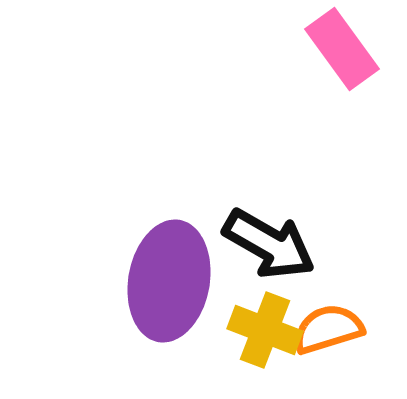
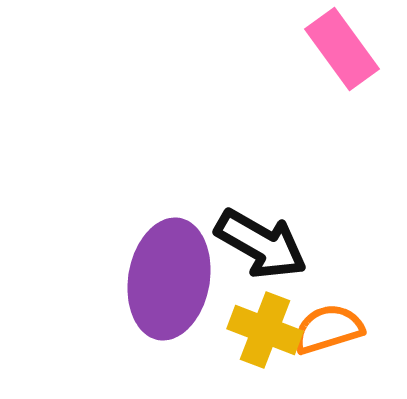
black arrow: moved 8 px left
purple ellipse: moved 2 px up
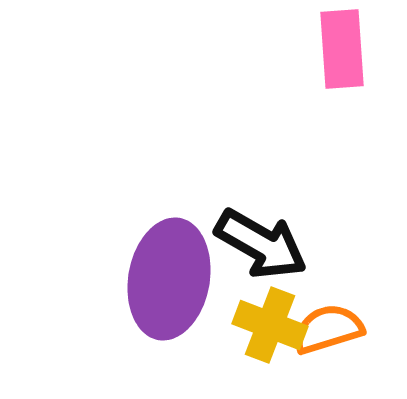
pink rectangle: rotated 32 degrees clockwise
yellow cross: moved 5 px right, 5 px up
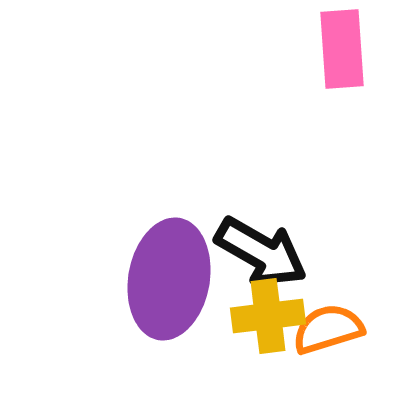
black arrow: moved 8 px down
yellow cross: moved 2 px left, 9 px up; rotated 28 degrees counterclockwise
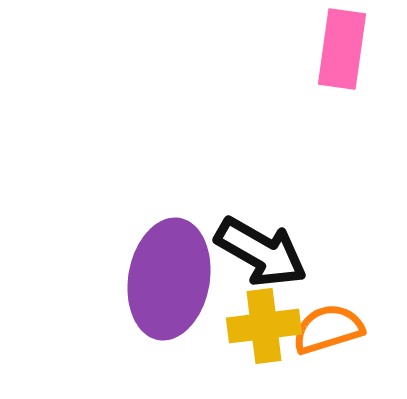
pink rectangle: rotated 12 degrees clockwise
yellow cross: moved 4 px left, 10 px down
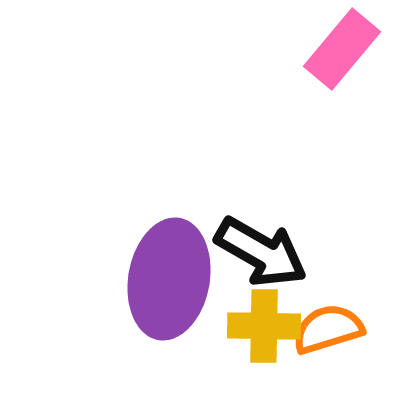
pink rectangle: rotated 32 degrees clockwise
yellow cross: rotated 8 degrees clockwise
